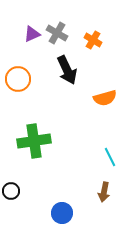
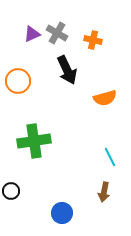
orange cross: rotated 18 degrees counterclockwise
orange circle: moved 2 px down
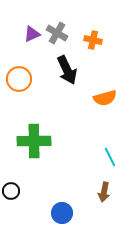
orange circle: moved 1 px right, 2 px up
green cross: rotated 8 degrees clockwise
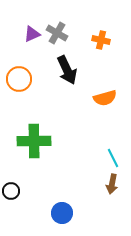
orange cross: moved 8 px right
cyan line: moved 3 px right, 1 px down
brown arrow: moved 8 px right, 8 px up
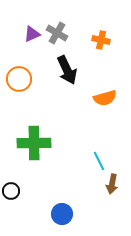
green cross: moved 2 px down
cyan line: moved 14 px left, 3 px down
blue circle: moved 1 px down
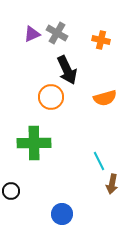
orange circle: moved 32 px right, 18 px down
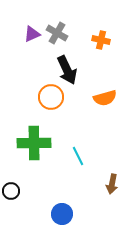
cyan line: moved 21 px left, 5 px up
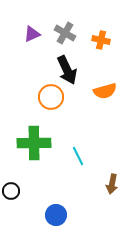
gray cross: moved 8 px right
orange semicircle: moved 7 px up
blue circle: moved 6 px left, 1 px down
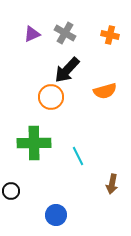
orange cross: moved 9 px right, 5 px up
black arrow: rotated 68 degrees clockwise
